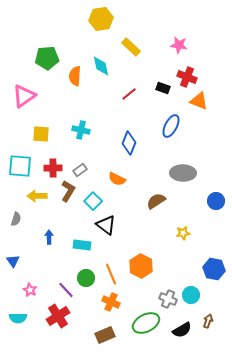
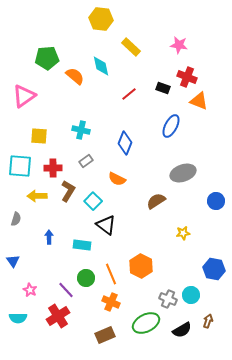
yellow hexagon at (101, 19): rotated 15 degrees clockwise
orange semicircle at (75, 76): rotated 126 degrees clockwise
yellow square at (41, 134): moved 2 px left, 2 px down
blue diamond at (129, 143): moved 4 px left
gray rectangle at (80, 170): moved 6 px right, 9 px up
gray ellipse at (183, 173): rotated 20 degrees counterclockwise
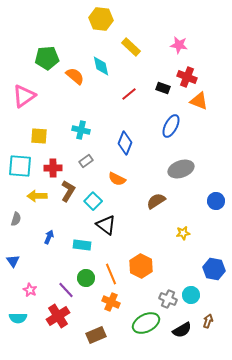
gray ellipse at (183, 173): moved 2 px left, 4 px up
blue arrow at (49, 237): rotated 24 degrees clockwise
brown rectangle at (105, 335): moved 9 px left
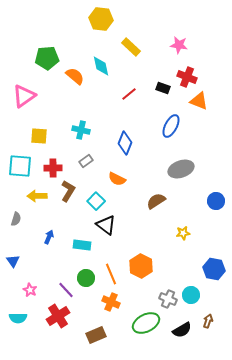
cyan square at (93, 201): moved 3 px right
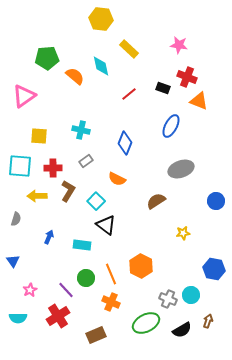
yellow rectangle at (131, 47): moved 2 px left, 2 px down
pink star at (30, 290): rotated 16 degrees clockwise
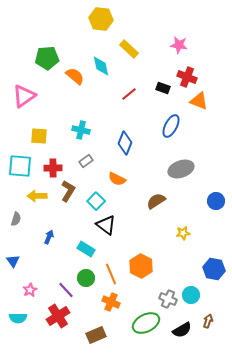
cyan rectangle at (82, 245): moved 4 px right, 4 px down; rotated 24 degrees clockwise
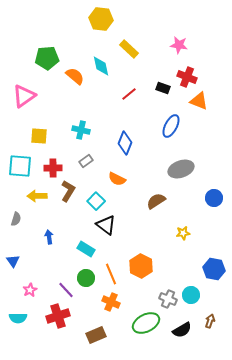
blue circle at (216, 201): moved 2 px left, 3 px up
blue arrow at (49, 237): rotated 32 degrees counterclockwise
red cross at (58, 316): rotated 15 degrees clockwise
brown arrow at (208, 321): moved 2 px right
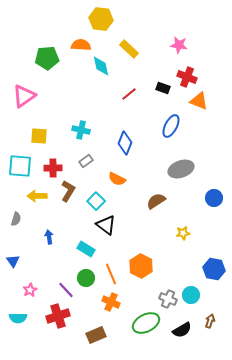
orange semicircle at (75, 76): moved 6 px right, 31 px up; rotated 36 degrees counterclockwise
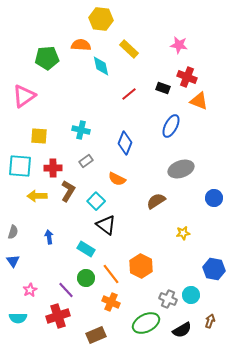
gray semicircle at (16, 219): moved 3 px left, 13 px down
orange line at (111, 274): rotated 15 degrees counterclockwise
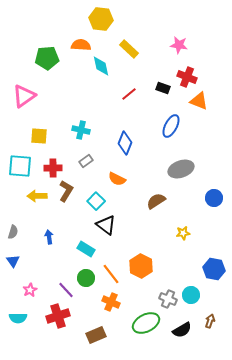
brown L-shape at (68, 191): moved 2 px left
